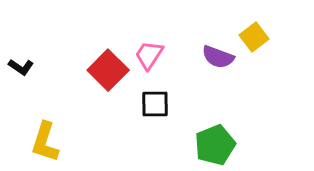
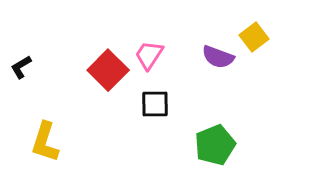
black L-shape: rotated 115 degrees clockwise
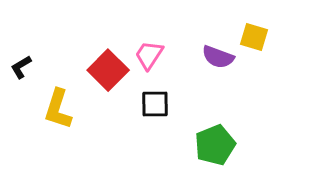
yellow square: rotated 36 degrees counterclockwise
yellow L-shape: moved 13 px right, 33 px up
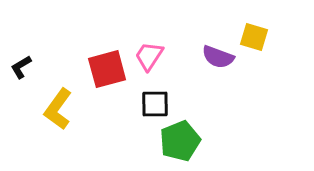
pink trapezoid: moved 1 px down
red square: moved 1 px left, 1 px up; rotated 30 degrees clockwise
yellow L-shape: rotated 18 degrees clockwise
green pentagon: moved 35 px left, 4 px up
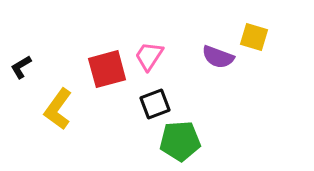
black square: rotated 20 degrees counterclockwise
green pentagon: rotated 18 degrees clockwise
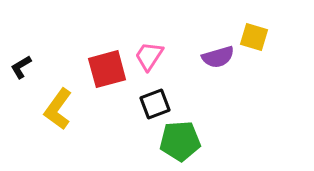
purple semicircle: rotated 36 degrees counterclockwise
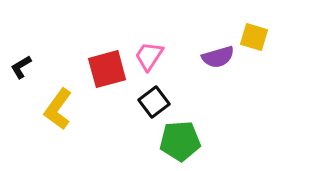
black square: moved 1 px left, 2 px up; rotated 16 degrees counterclockwise
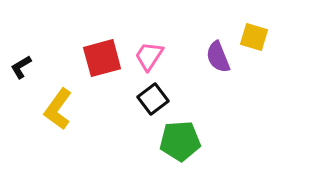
purple semicircle: rotated 84 degrees clockwise
red square: moved 5 px left, 11 px up
black square: moved 1 px left, 3 px up
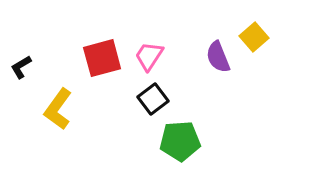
yellow square: rotated 32 degrees clockwise
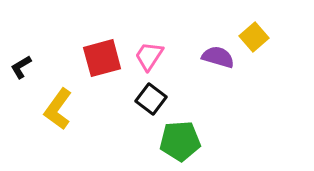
purple semicircle: rotated 128 degrees clockwise
black square: moved 2 px left; rotated 16 degrees counterclockwise
